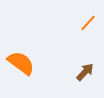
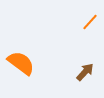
orange line: moved 2 px right, 1 px up
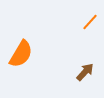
orange semicircle: moved 9 px up; rotated 84 degrees clockwise
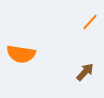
orange semicircle: rotated 68 degrees clockwise
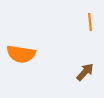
orange line: rotated 48 degrees counterclockwise
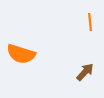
orange semicircle: rotated 8 degrees clockwise
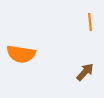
orange semicircle: rotated 8 degrees counterclockwise
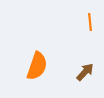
orange semicircle: moved 16 px right, 12 px down; rotated 80 degrees counterclockwise
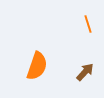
orange line: moved 2 px left, 2 px down; rotated 12 degrees counterclockwise
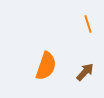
orange semicircle: moved 9 px right
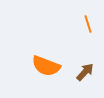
orange semicircle: rotated 92 degrees clockwise
